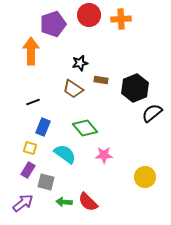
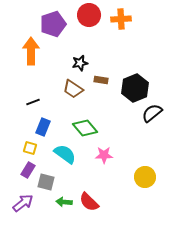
red semicircle: moved 1 px right
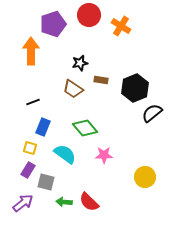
orange cross: moved 7 px down; rotated 36 degrees clockwise
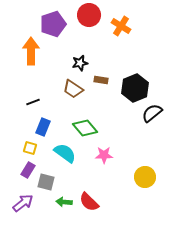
cyan semicircle: moved 1 px up
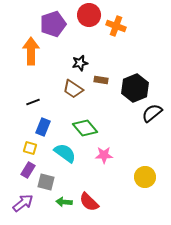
orange cross: moved 5 px left; rotated 12 degrees counterclockwise
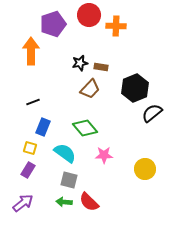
orange cross: rotated 18 degrees counterclockwise
brown rectangle: moved 13 px up
brown trapezoid: moved 17 px right; rotated 80 degrees counterclockwise
yellow circle: moved 8 px up
gray square: moved 23 px right, 2 px up
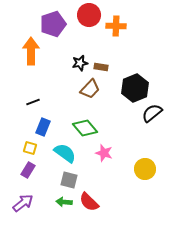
pink star: moved 2 px up; rotated 18 degrees clockwise
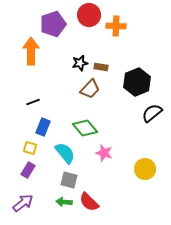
black hexagon: moved 2 px right, 6 px up
cyan semicircle: rotated 15 degrees clockwise
